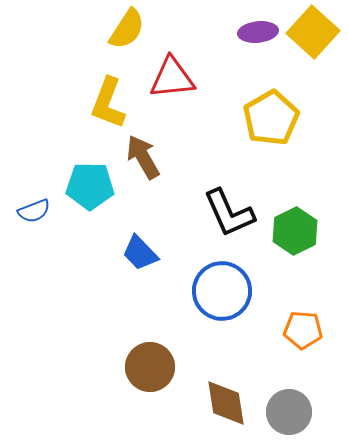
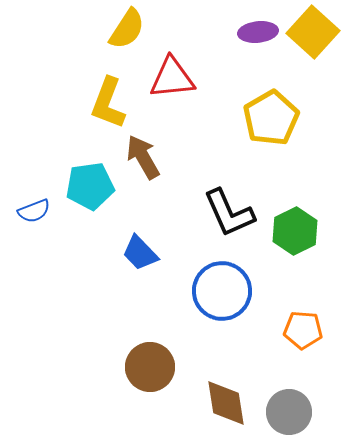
cyan pentagon: rotated 9 degrees counterclockwise
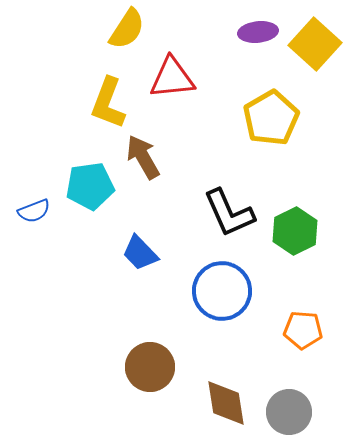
yellow square: moved 2 px right, 12 px down
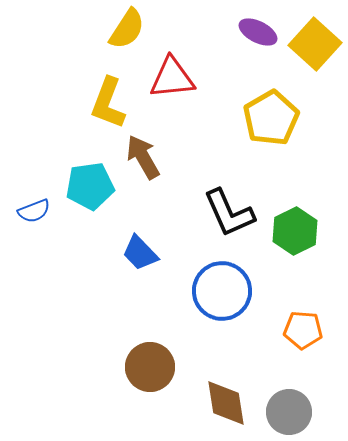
purple ellipse: rotated 33 degrees clockwise
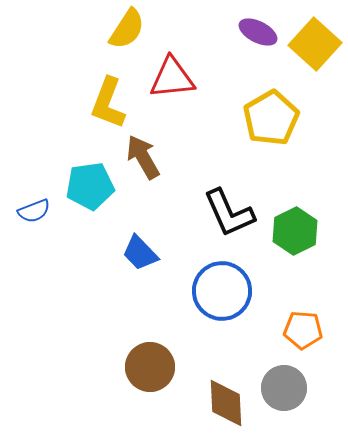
brown diamond: rotated 6 degrees clockwise
gray circle: moved 5 px left, 24 px up
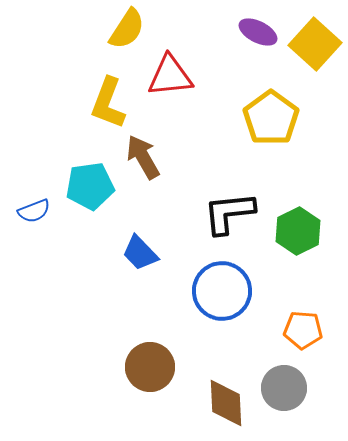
red triangle: moved 2 px left, 2 px up
yellow pentagon: rotated 6 degrees counterclockwise
black L-shape: rotated 108 degrees clockwise
green hexagon: moved 3 px right
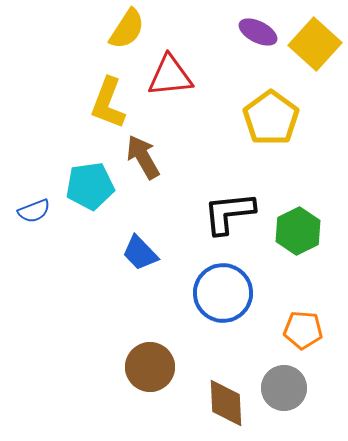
blue circle: moved 1 px right, 2 px down
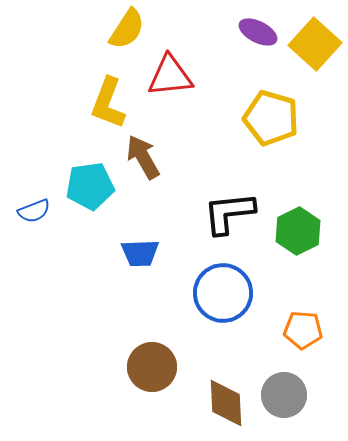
yellow pentagon: rotated 20 degrees counterclockwise
blue trapezoid: rotated 48 degrees counterclockwise
brown circle: moved 2 px right
gray circle: moved 7 px down
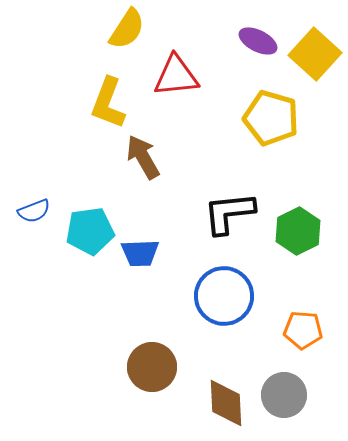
purple ellipse: moved 9 px down
yellow square: moved 10 px down
red triangle: moved 6 px right
cyan pentagon: moved 45 px down
blue circle: moved 1 px right, 3 px down
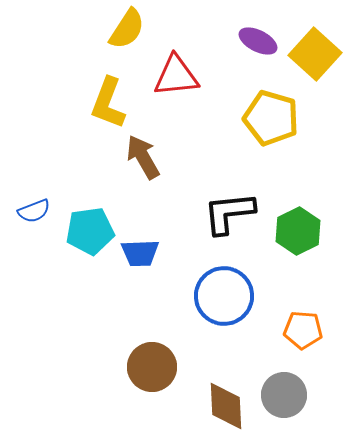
brown diamond: moved 3 px down
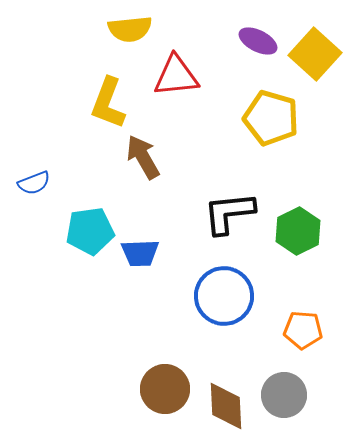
yellow semicircle: moved 3 px right; rotated 51 degrees clockwise
blue semicircle: moved 28 px up
brown circle: moved 13 px right, 22 px down
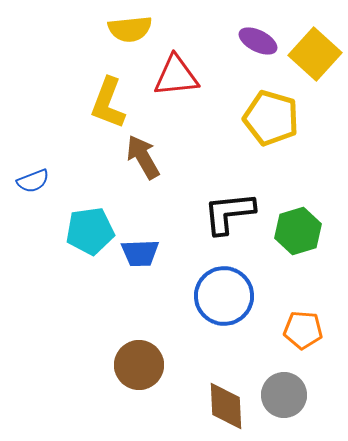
blue semicircle: moved 1 px left, 2 px up
green hexagon: rotated 9 degrees clockwise
brown circle: moved 26 px left, 24 px up
